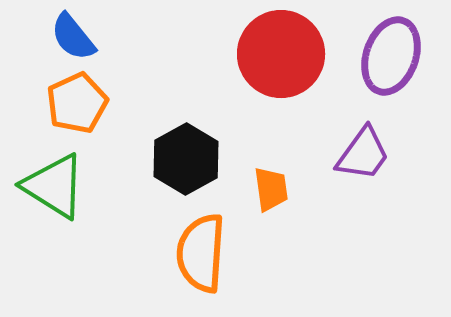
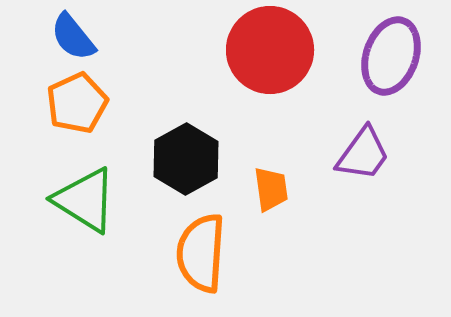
red circle: moved 11 px left, 4 px up
green triangle: moved 31 px right, 14 px down
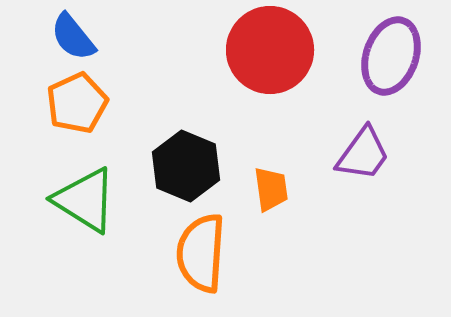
black hexagon: moved 7 px down; rotated 8 degrees counterclockwise
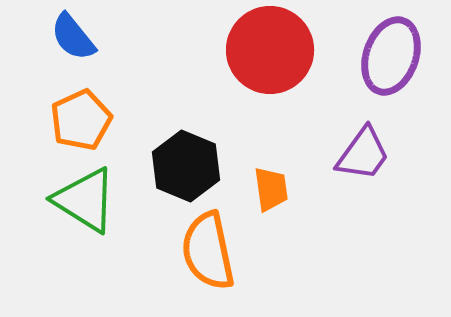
orange pentagon: moved 4 px right, 17 px down
orange semicircle: moved 7 px right, 2 px up; rotated 16 degrees counterclockwise
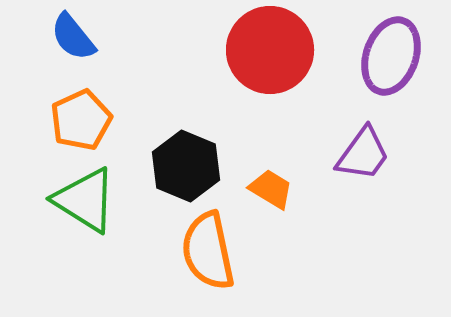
orange trapezoid: rotated 51 degrees counterclockwise
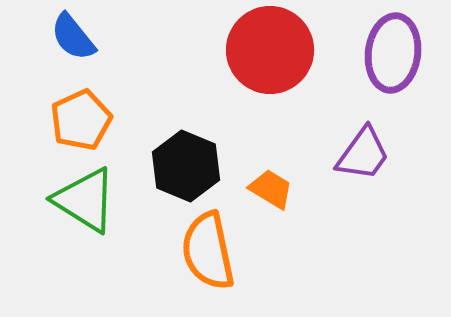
purple ellipse: moved 2 px right, 3 px up; rotated 12 degrees counterclockwise
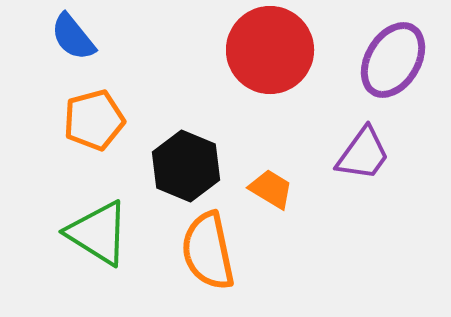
purple ellipse: moved 7 px down; rotated 24 degrees clockwise
orange pentagon: moved 13 px right; rotated 10 degrees clockwise
green triangle: moved 13 px right, 33 px down
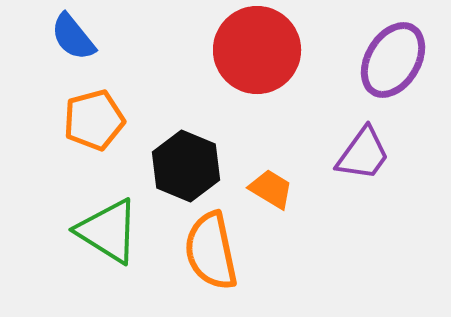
red circle: moved 13 px left
green triangle: moved 10 px right, 2 px up
orange semicircle: moved 3 px right
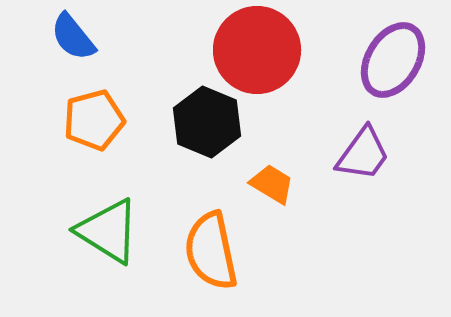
black hexagon: moved 21 px right, 44 px up
orange trapezoid: moved 1 px right, 5 px up
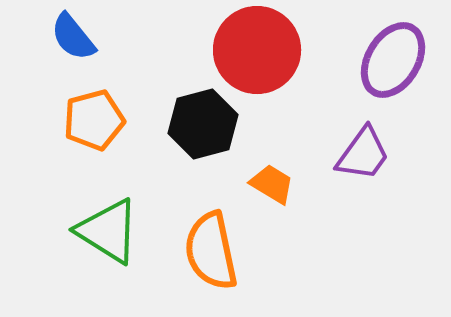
black hexagon: moved 4 px left, 2 px down; rotated 22 degrees clockwise
